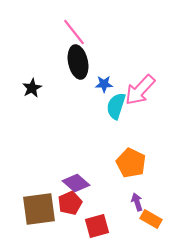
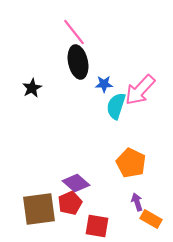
red square: rotated 25 degrees clockwise
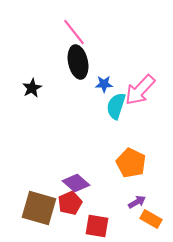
purple arrow: rotated 78 degrees clockwise
brown square: moved 1 px up; rotated 24 degrees clockwise
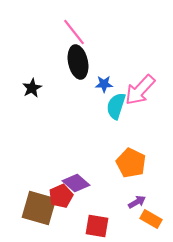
red pentagon: moved 9 px left, 7 px up
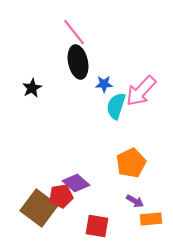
pink arrow: moved 1 px right, 1 px down
orange pentagon: rotated 20 degrees clockwise
red pentagon: rotated 15 degrees clockwise
purple arrow: moved 2 px left, 1 px up; rotated 60 degrees clockwise
brown square: rotated 21 degrees clockwise
orange rectangle: rotated 35 degrees counterclockwise
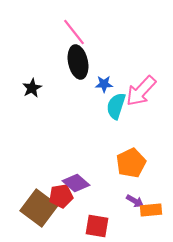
orange rectangle: moved 9 px up
